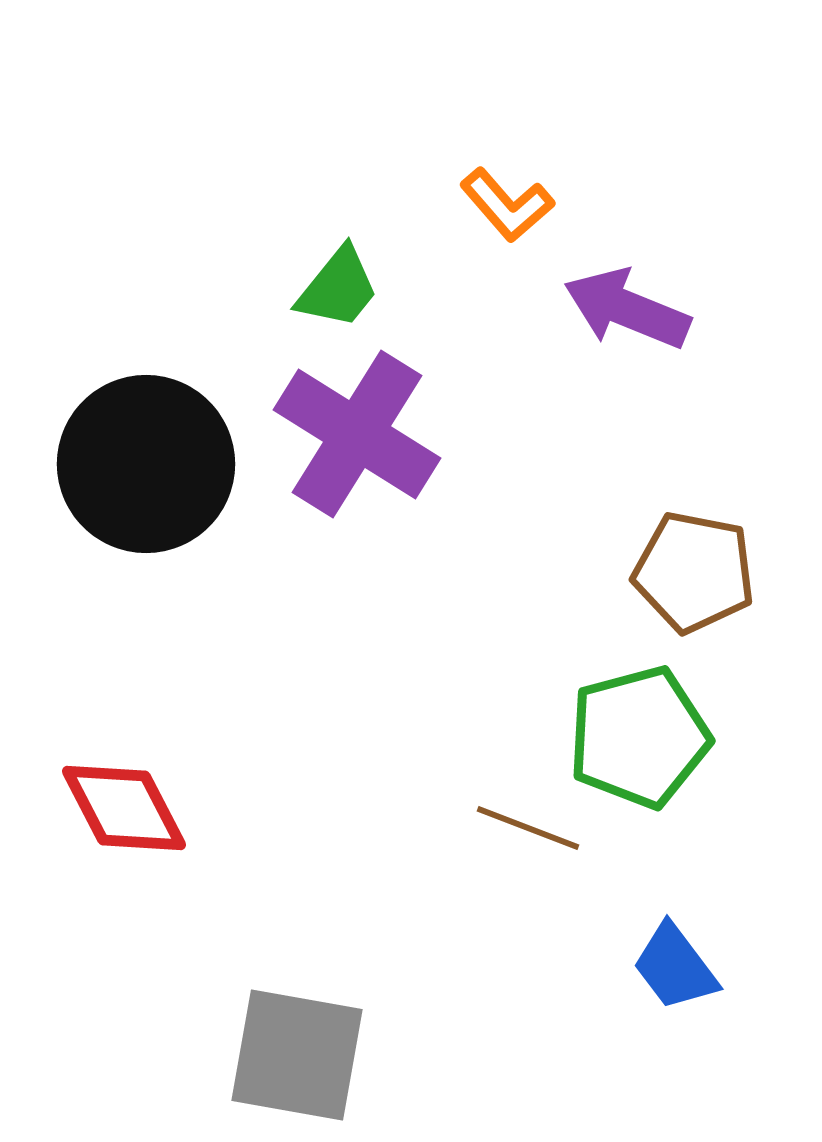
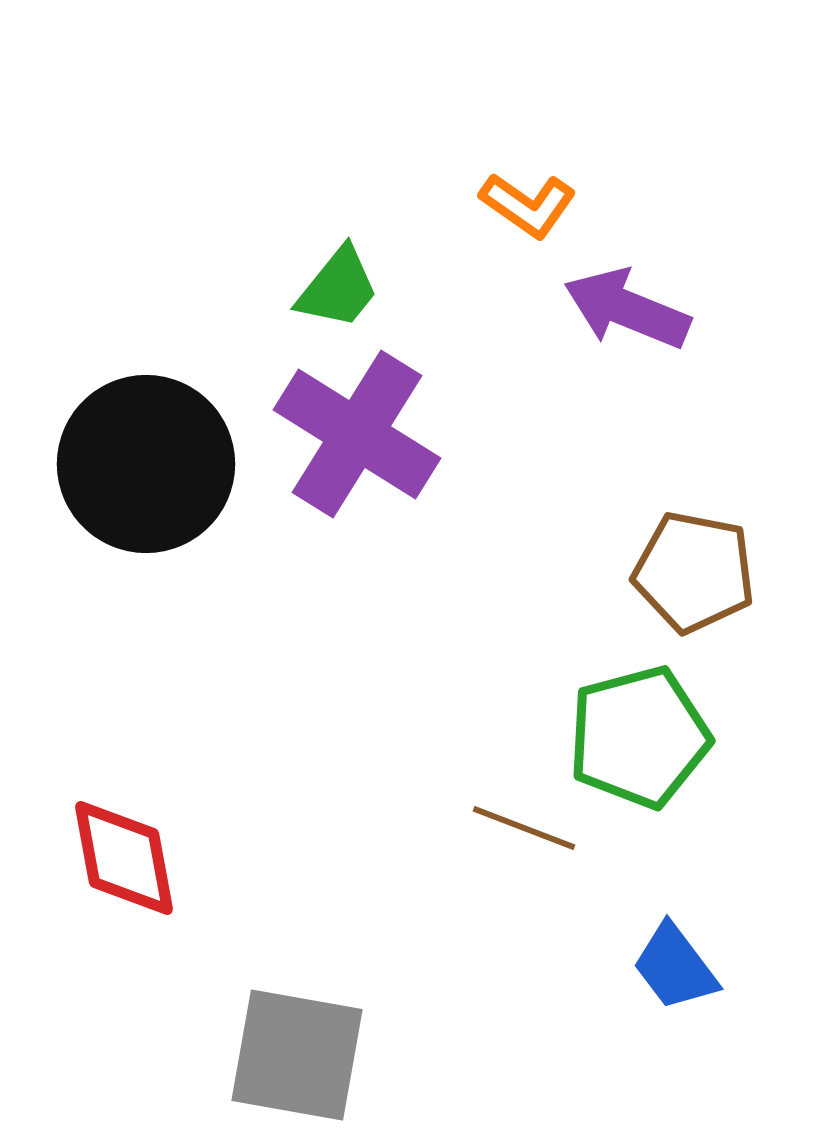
orange L-shape: moved 21 px right; rotated 14 degrees counterclockwise
red diamond: moved 50 px down; rotated 17 degrees clockwise
brown line: moved 4 px left
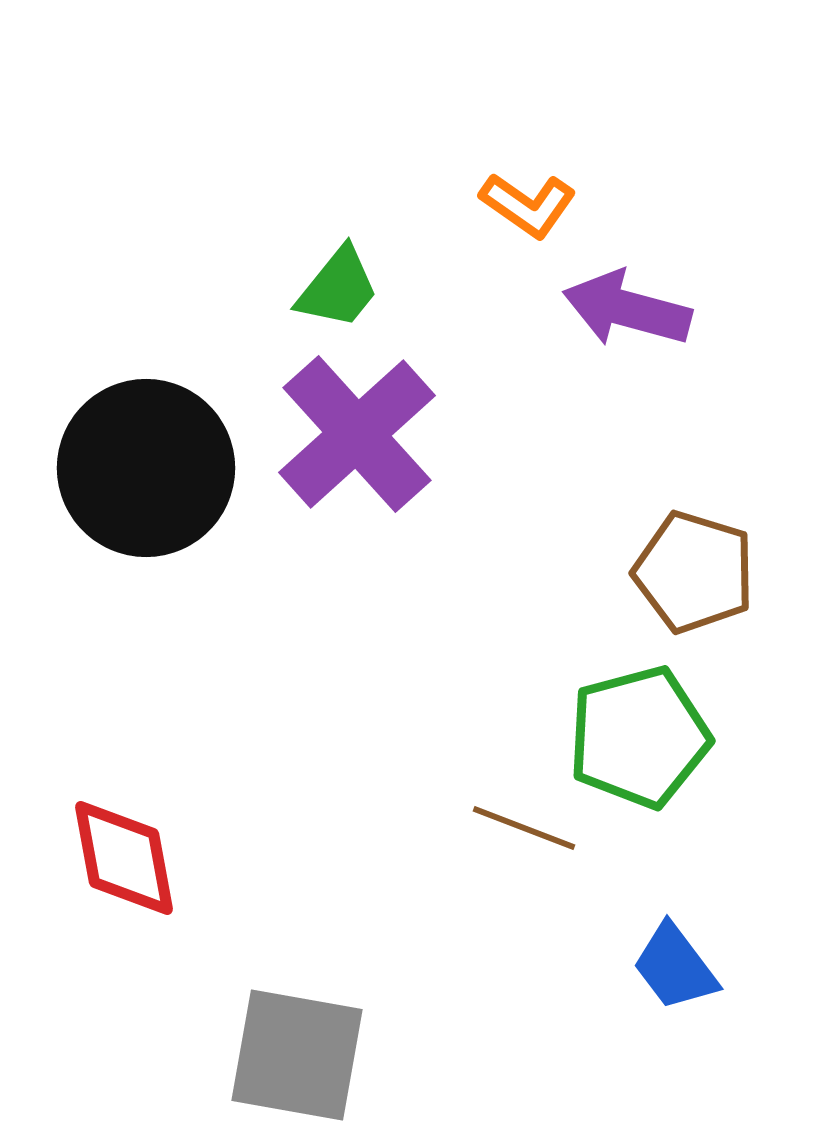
purple arrow: rotated 7 degrees counterclockwise
purple cross: rotated 16 degrees clockwise
black circle: moved 4 px down
brown pentagon: rotated 6 degrees clockwise
